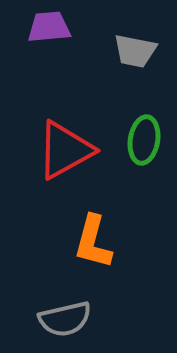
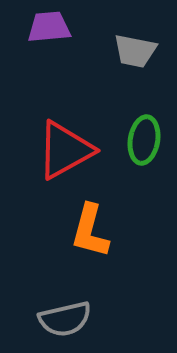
orange L-shape: moved 3 px left, 11 px up
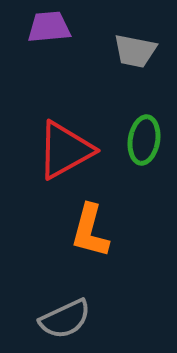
gray semicircle: rotated 12 degrees counterclockwise
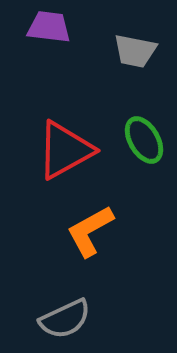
purple trapezoid: rotated 12 degrees clockwise
green ellipse: rotated 39 degrees counterclockwise
orange L-shape: rotated 46 degrees clockwise
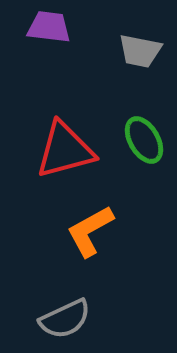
gray trapezoid: moved 5 px right
red triangle: rotated 14 degrees clockwise
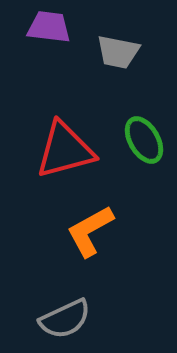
gray trapezoid: moved 22 px left, 1 px down
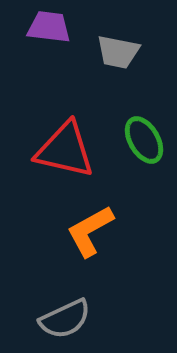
red triangle: rotated 28 degrees clockwise
